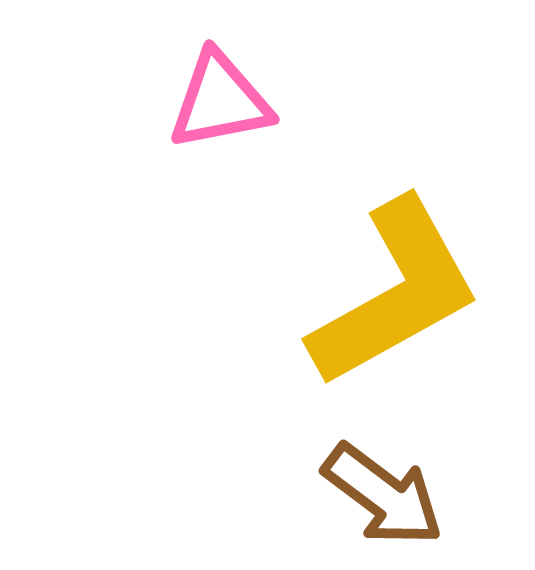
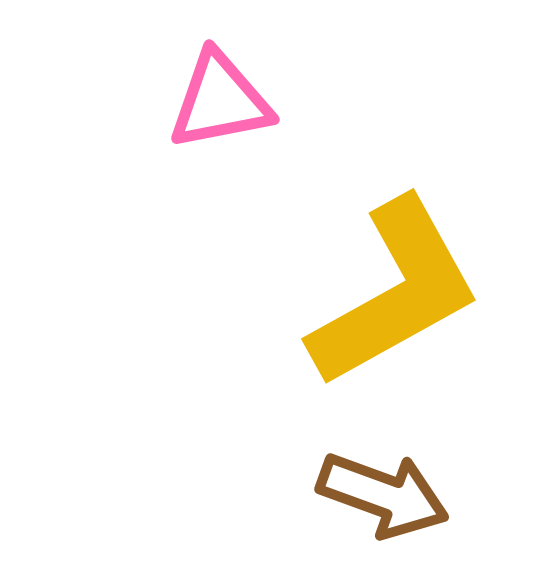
brown arrow: rotated 17 degrees counterclockwise
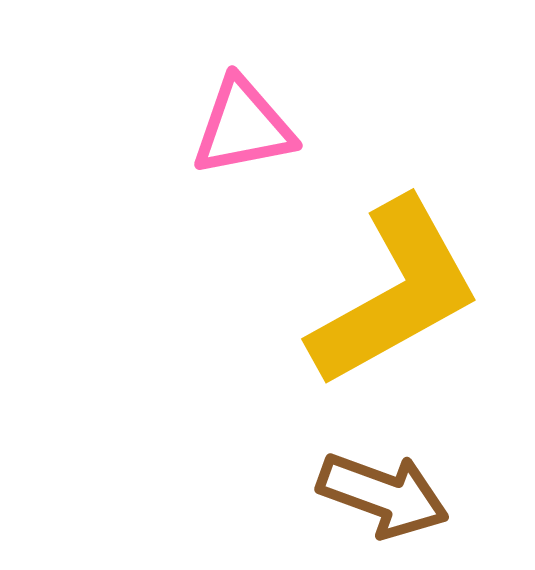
pink triangle: moved 23 px right, 26 px down
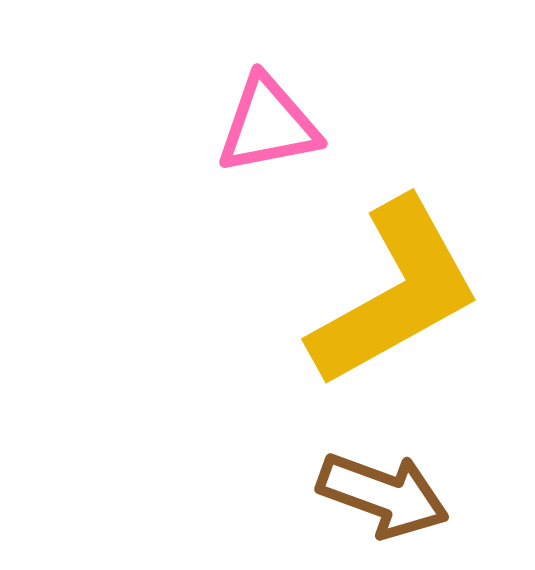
pink triangle: moved 25 px right, 2 px up
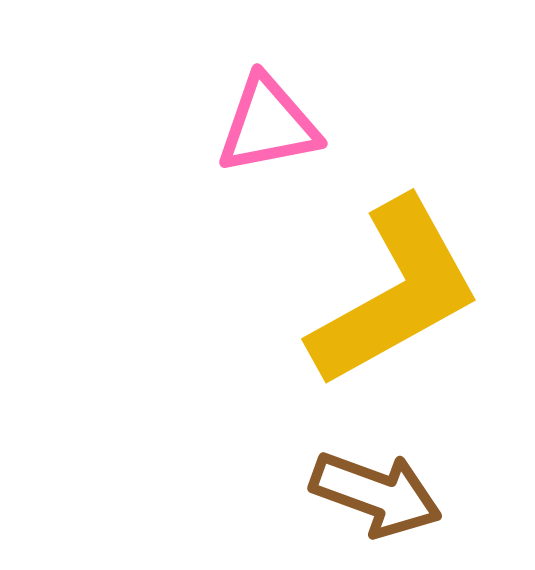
brown arrow: moved 7 px left, 1 px up
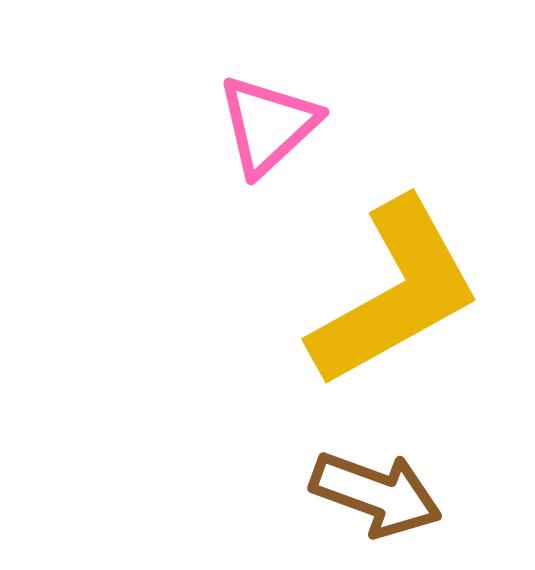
pink triangle: rotated 32 degrees counterclockwise
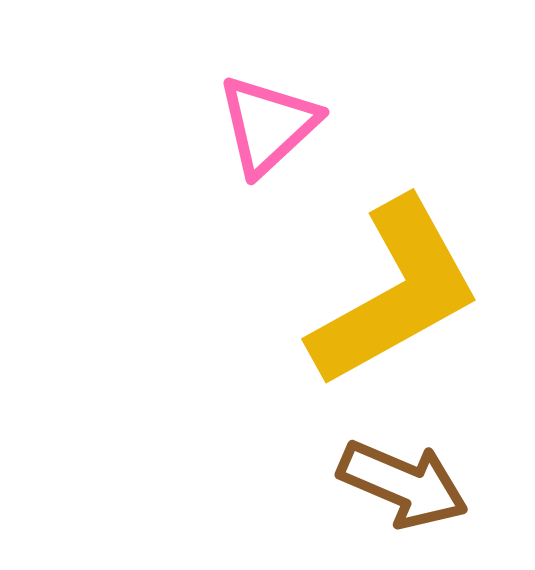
brown arrow: moved 27 px right, 10 px up; rotated 3 degrees clockwise
